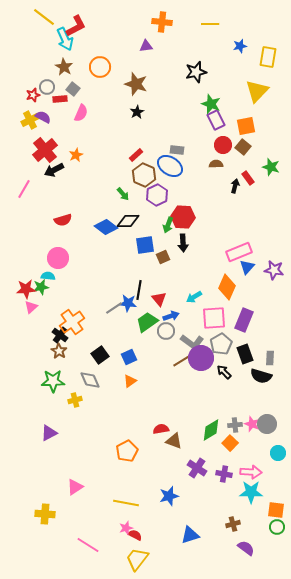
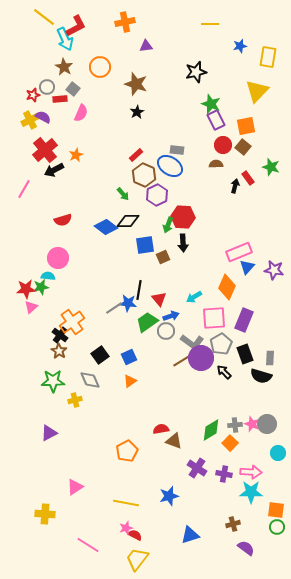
orange cross at (162, 22): moved 37 px left; rotated 18 degrees counterclockwise
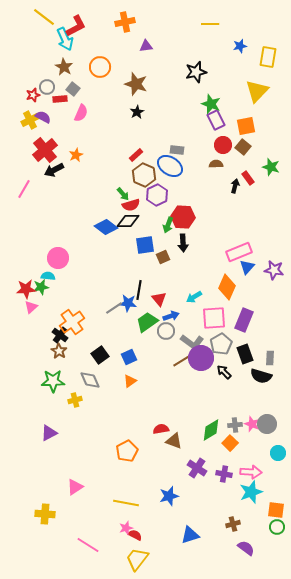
red semicircle at (63, 220): moved 68 px right, 15 px up
cyan star at (251, 492): rotated 20 degrees counterclockwise
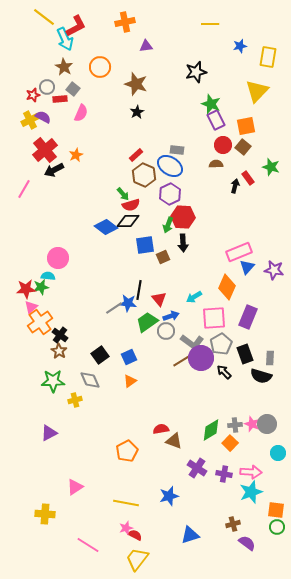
purple hexagon at (157, 195): moved 13 px right, 1 px up
purple rectangle at (244, 320): moved 4 px right, 3 px up
orange cross at (72, 322): moved 32 px left
purple semicircle at (246, 548): moved 1 px right, 5 px up
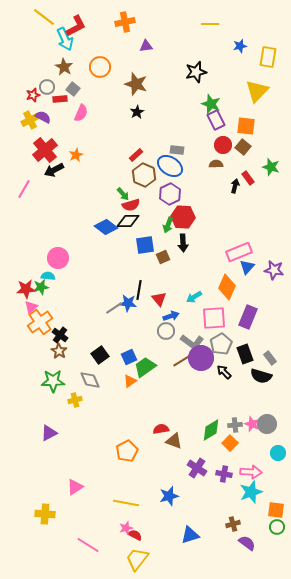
orange square at (246, 126): rotated 18 degrees clockwise
green trapezoid at (147, 322): moved 2 px left, 45 px down
gray rectangle at (270, 358): rotated 40 degrees counterclockwise
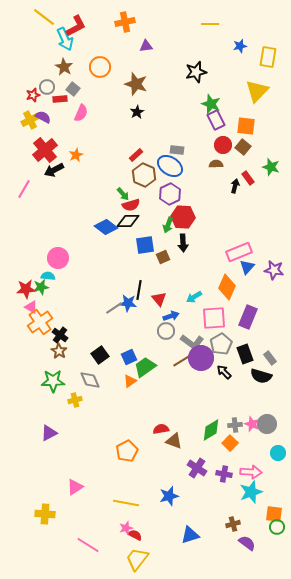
pink triangle at (31, 307): rotated 48 degrees counterclockwise
orange square at (276, 510): moved 2 px left, 4 px down
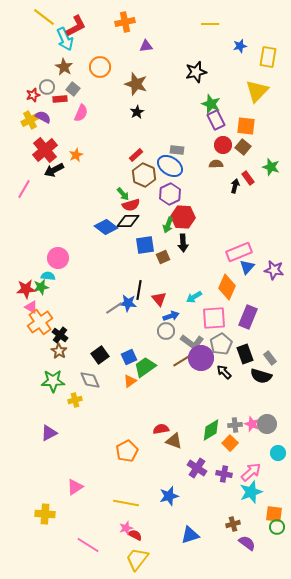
pink arrow at (251, 472): rotated 45 degrees counterclockwise
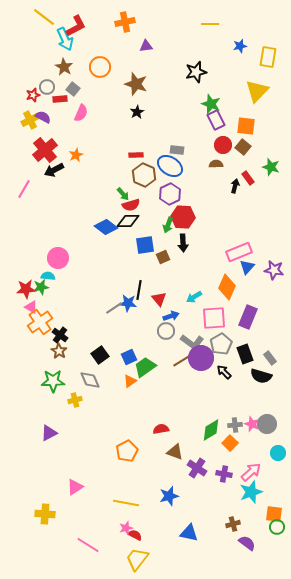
red rectangle at (136, 155): rotated 40 degrees clockwise
brown triangle at (174, 441): moved 1 px right, 11 px down
blue triangle at (190, 535): moved 1 px left, 2 px up; rotated 30 degrees clockwise
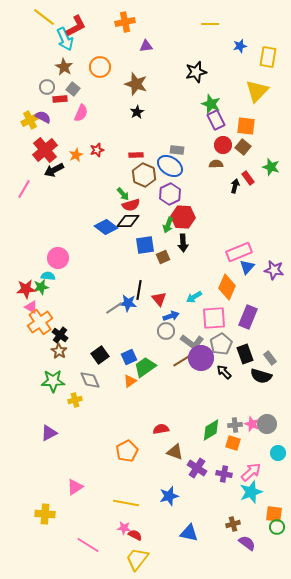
red star at (33, 95): moved 64 px right, 55 px down
orange square at (230, 443): moved 3 px right; rotated 28 degrees counterclockwise
pink star at (126, 528): moved 2 px left; rotated 24 degrees clockwise
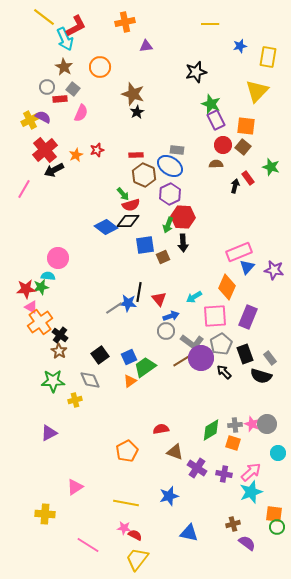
brown star at (136, 84): moved 3 px left, 10 px down
black line at (139, 290): moved 2 px down
pink square at (214, 318): moved 1 px right, 2 px up
